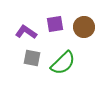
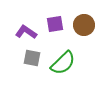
brown circle: moved 2 px up
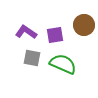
purple square: moved 11 px down
green semicircle: moved 1 px down; rotated 112 degrees counterclockwise
